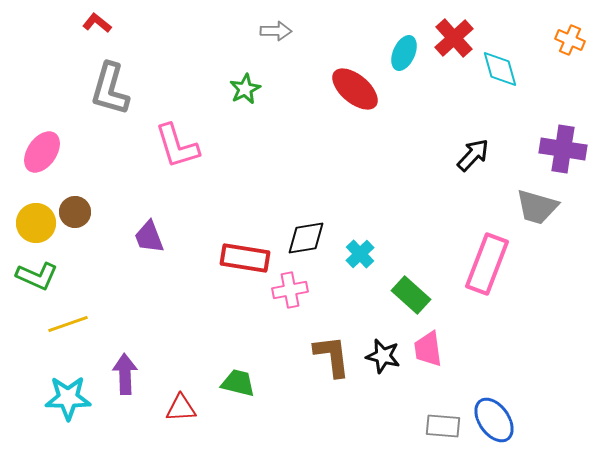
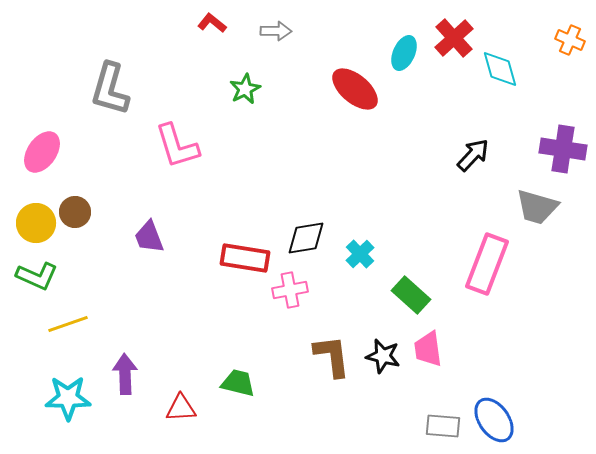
red L-shape: moved 115 px right
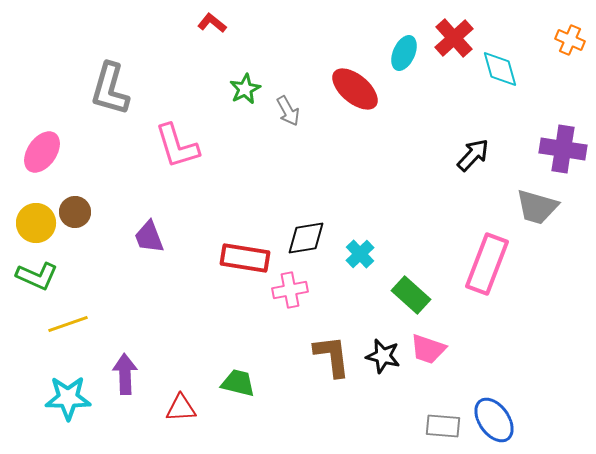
gray arrow: moved 12 px right, 80 px down; rotated 60 degrees clockwise
pink trapezoid: rotated 63 degrees counterclockwise
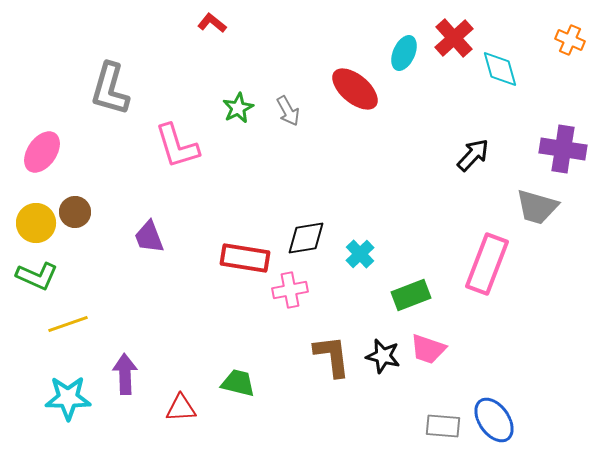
green star: moved 7 px left, 19 px down
green rectangle: rotated 63 degrees counterclockwise
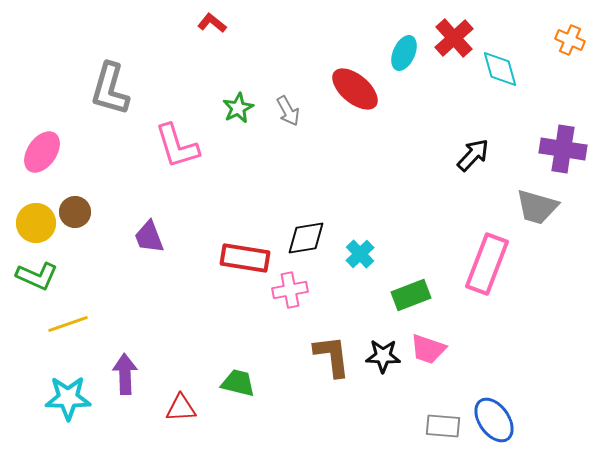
black star: rotated 12 degrees counterclockwise
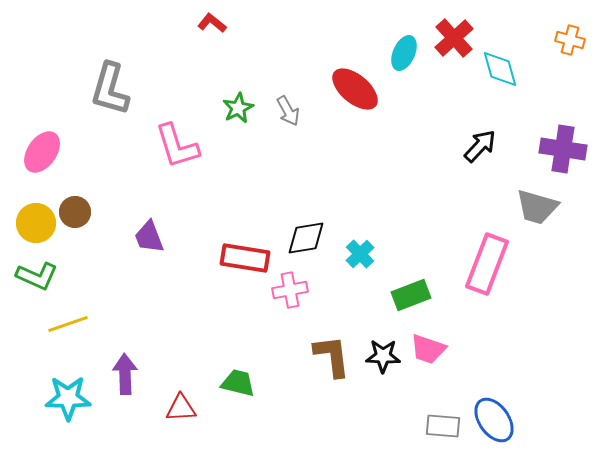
orange cross: rotated 8 degrees counterclockwise
black arrow: moved 7 px right, 9 px up
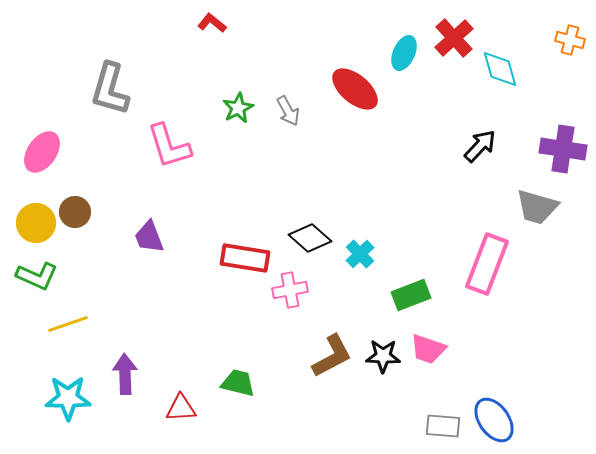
pink L-shape: moved 8 px left
black diamond: moved 4 px right; rotated 51 degrees clockwise
brown L-shape: rotated 69 degrees clockwise
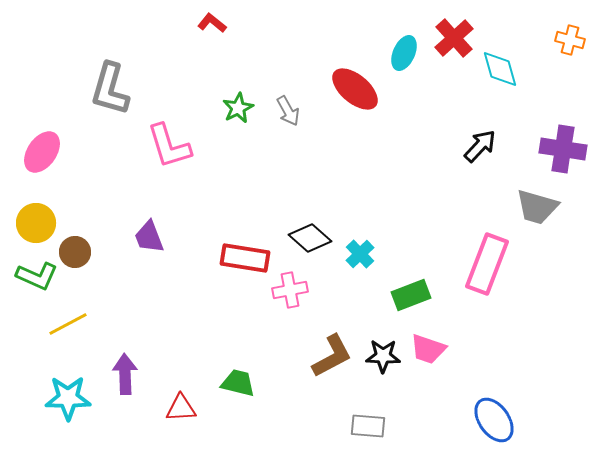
brown circle: moved 40 px down
yellow line: rotated 9 degrees counterclockwise
gray rectangle: moved 75 px left
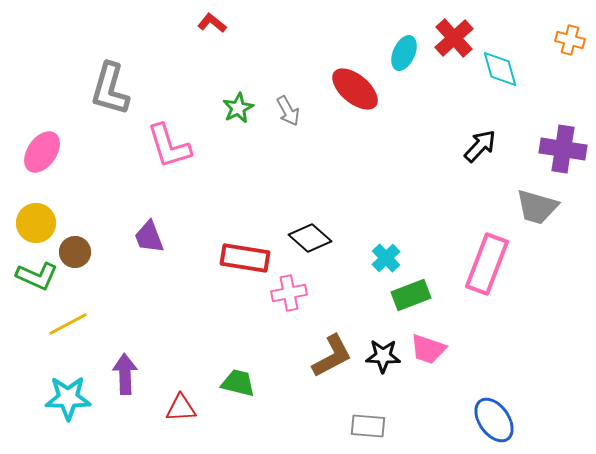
cyan cross: moved 26 px right, 4 px down
pink cross: moved 1 px left, 3 px down
